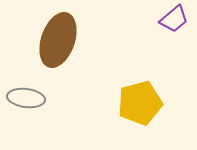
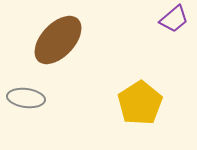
brown ellipse: rotated 24 degrees clockwise
yellow pentagon: rotated 18 degrees counterclockwise
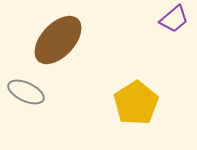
gray ellipse: moved 6 px up; rotated 18 degrees clockwise
yellow pentagon: moved 4 px left
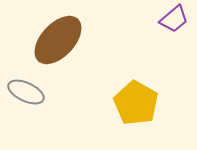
yellow pentagon: rotated 9 degrees counterclockwise
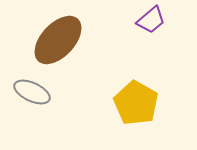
purple trapezoid: moved 23 px left, 1 px down
gray ellipse: moved 6 px right
